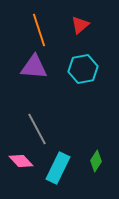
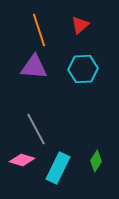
cyan hexagon: rotated 8 degrees clockwise
gray line: moved 1 px left
pink diamond: moved 1 px right, 1 px up; rotated 30 degrees counterclockwise
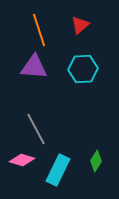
cyan rectangle: moved 2 px down
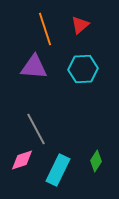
orange line: moved 6 px right, 1 px up
pink diamond: rotated 35 degrees counterclockwise
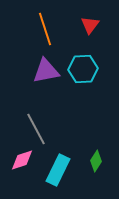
red triangle: moved 10 px right; rotated 12 degrees counterclockwise
purple triangle: moved 12 px right, 4 px down; rotated 16 degrees counterclockwise
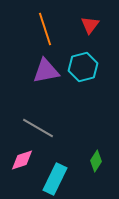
cyan hexagon: moved 2 px up; rotated 12 degrees counterclockwise
gray line: moved 2 px right, 1 px up; rotated 32 degrees counterclockwise
cyan rectangle: moved 3 px left, 9 px down
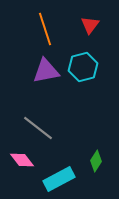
gray line: rotated 8 degrees clockwise
pink diamond: rotated 70 degrees clockwise
cyan rectangle: moved 4 px right; rotated 36 degrees clockwise
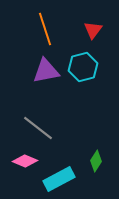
red triangle: moved 3 px right, 5 px down
pink diamond: moved 3 px right, 1 px down; rotated 30 degrees counterclockwise
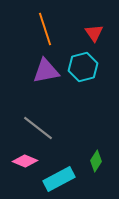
red triangle: moved 1 px right, 3 px down; rotated 12 degrees counterclockwise
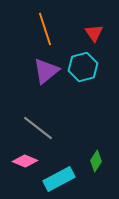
purple triangle: rotated 28 degrees counterclockwise
